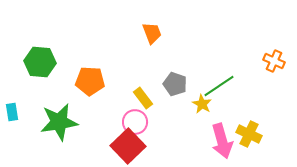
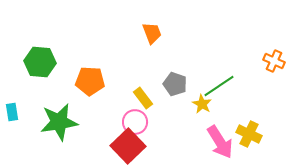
pink arrow: moved 2 px left, 1 px down; rotated 16 degrees counterclockwise
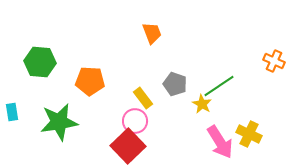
pink circle: moved 1 px up
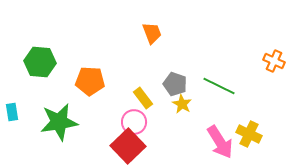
green line: rotated 60 degrees clockwise
yellow star: moved 20 px left
pink circle: moved 1 px left, 1 px down
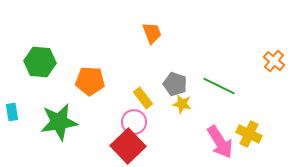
orange cross: rotated 15 degrees clockwise
yellow star: rotated 18 degrees counterclockwise
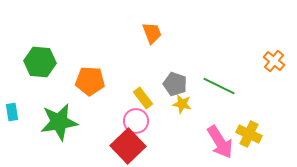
pink circle: moved 2 px right, 1 px up
